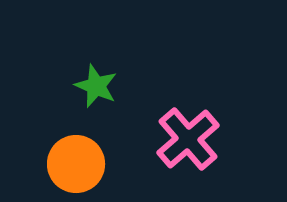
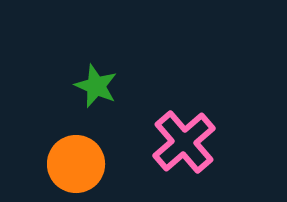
pink cross: moved 4 px left, 3 px down
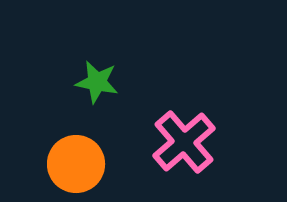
green star: moved 1 px right, 4 px up; rotated 12 degrees counterclockwise
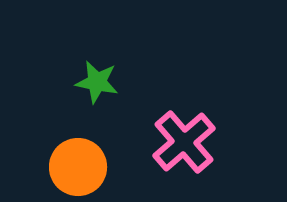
orange circle: moved 2 px right, 3 px down
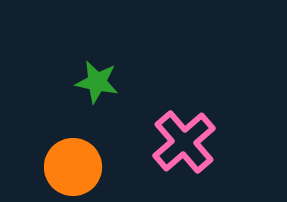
orange circle: moved 5 px left
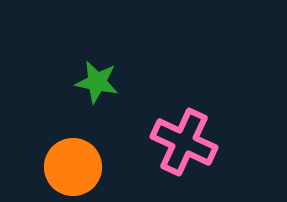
pink cross: rotated 24 degrees counterclockwise
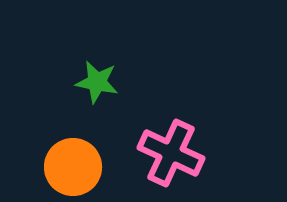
pink cross: moved 13 px left, 11 px down
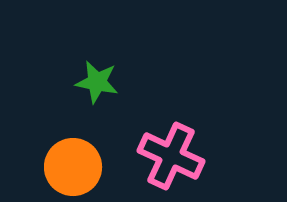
pink cross: moved 3 px down
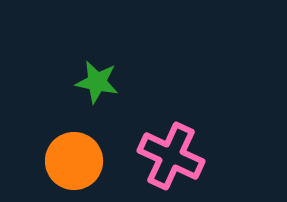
orange circle: moved 1 px right, 6 px up
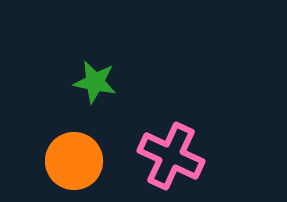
green star: moved 2 px left
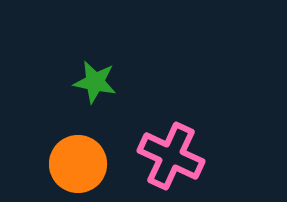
orange circle: moved 4 px right, 3 px down
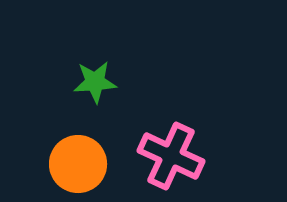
green star: rotated 15 degrees counterclockwise
